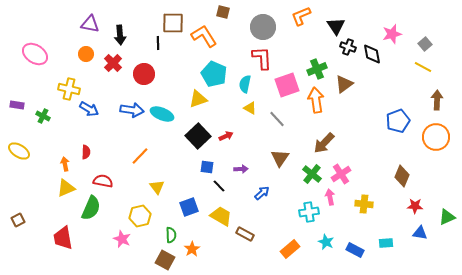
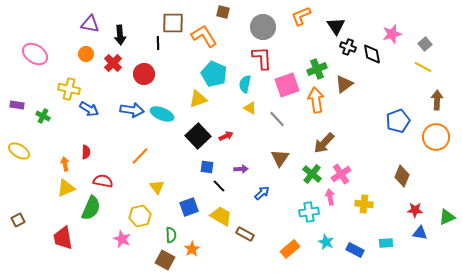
red star at (415, 206): moved 4 px down
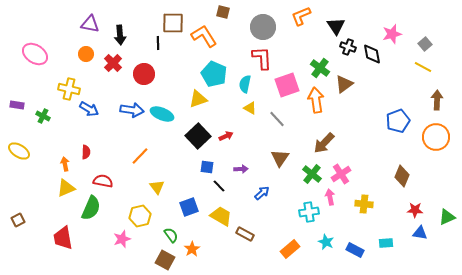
green cross at (317, 69): moved 3 px right, 1 px up; rotated 30 degrees counterclockwise
green semicircle at (171, 235): rotated 35 degrees counterclockwise
pink star at (122, 239): rotated 30 degrees clockwise
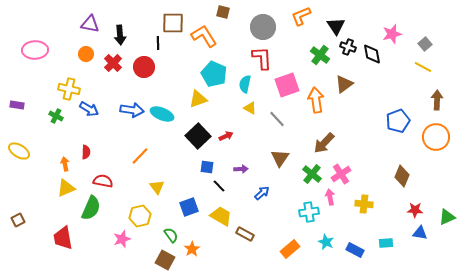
pink ellipse at (35, 54): moved 4 px up; rotated 35 degrees counterclockwise
green cross at (320, 68): moved 13 px up
red circle at (144, 74): moved 7 px up
green cross at (43, 116): moved 13 px right
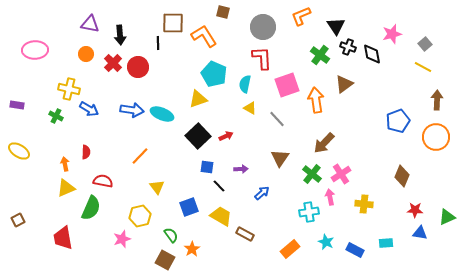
red circle at (144, 67): moved 6 px left
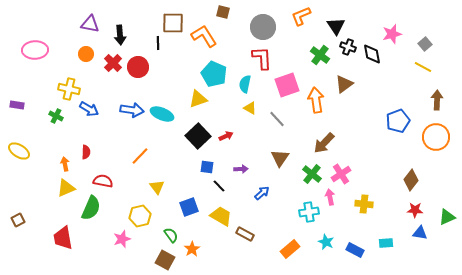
brown diamond at (402, 176): moved 9 px right, 4 px down; rotated 15 degrees clockwise
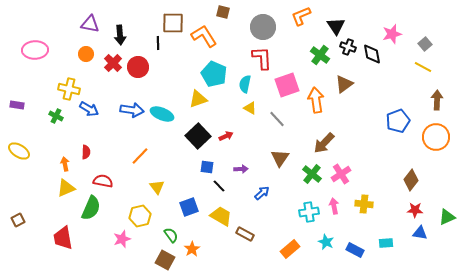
pink arrow at (330, 197): moved 4 px right, 9 px down
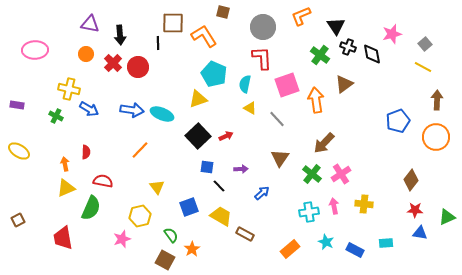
orange line at (140, 156): moved 6 px up
